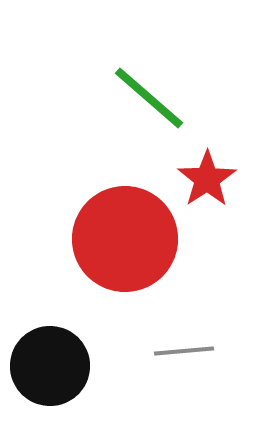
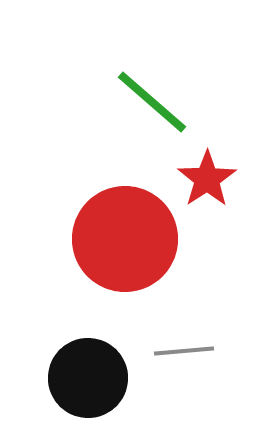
green line: moved 3 px right, 4 px down
black circle: moved 38 px right, 12 px down
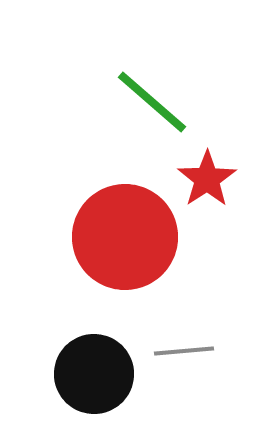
red circle: moved 2 px up
black circle: moved 6 px right, 4 px up
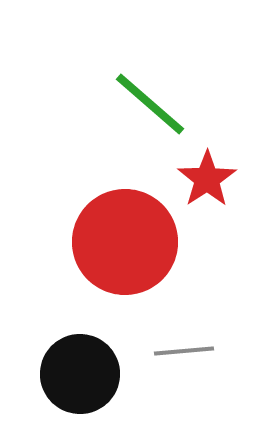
green line: moved 2 px left, 2 px down
red circle: moved 5 px down
black circle: moved 14 px left
